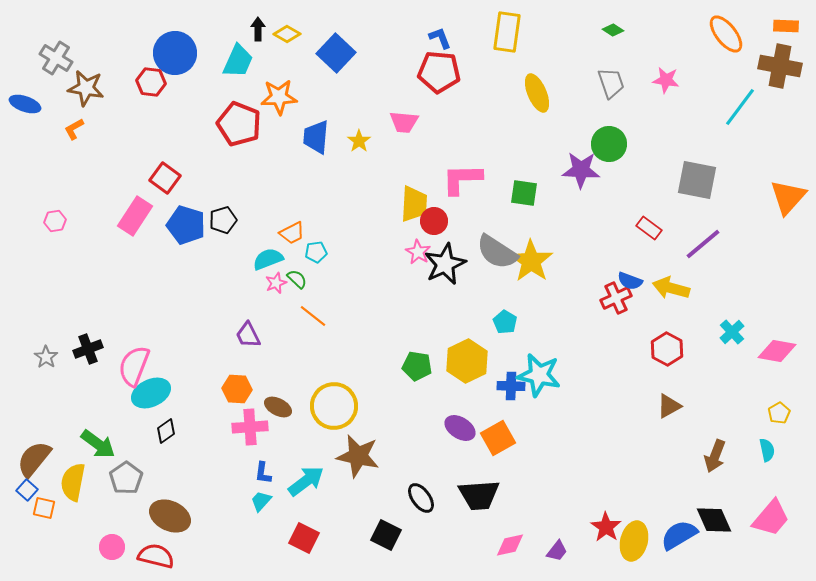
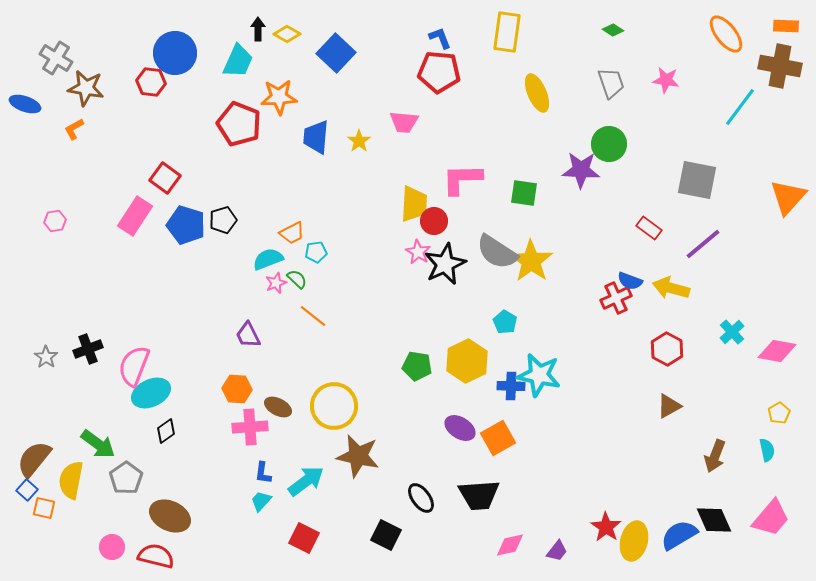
yellow semicircle at (73, 482): moved 2 px left, 2 px up
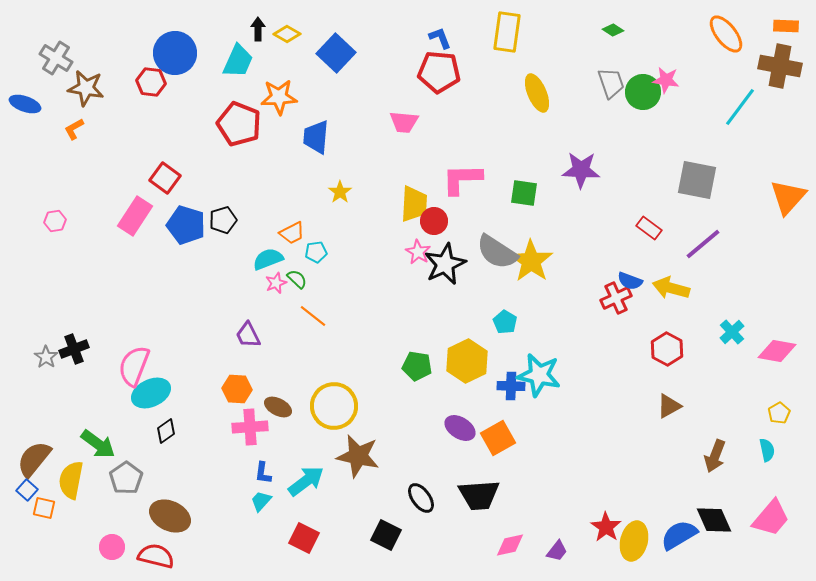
yellow star at (359, 141): moved 19 px left, 51 px down
green circle at (609, 144): moved 34 px right, 52 px up
black cross at (88, 349): moved 14 px left
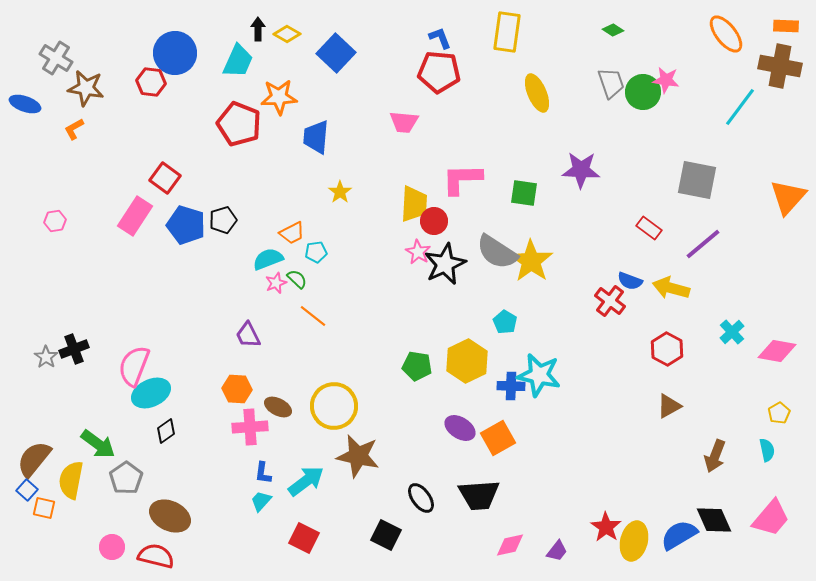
red cross at (616, 298): moved 6 px left, 3 px down; rotated 28 degrees counterclockwise
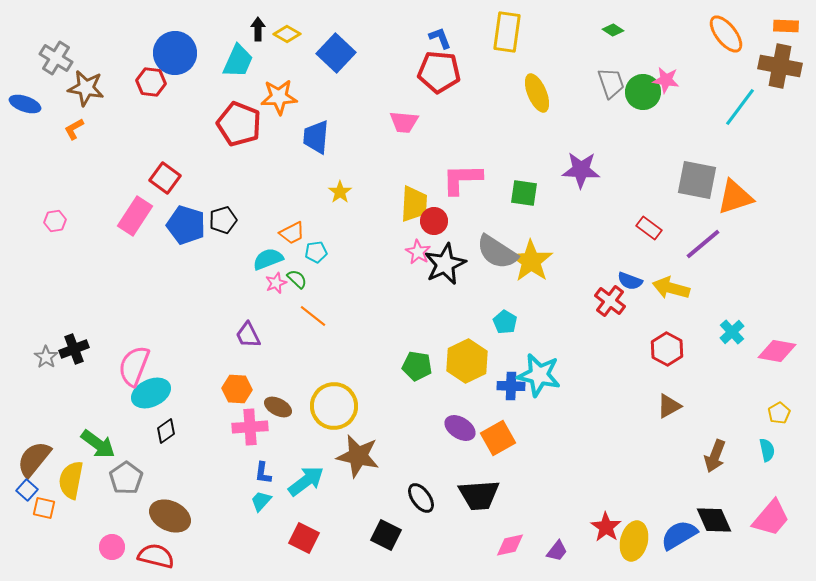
orange triangle at (788, 197): moved 53 px left; rotated 30 degrees clockwise
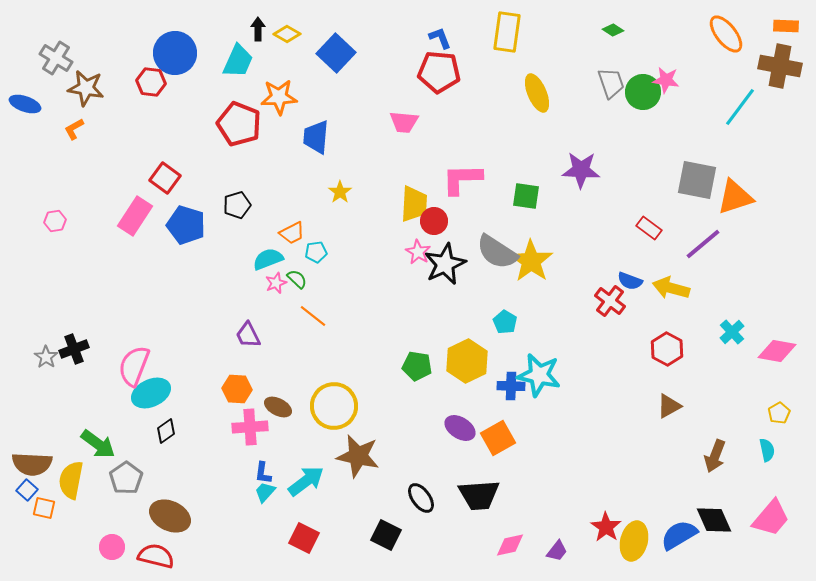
green square at (524, 193): moved 2 px right, 3 px down
black pentagon at (223, 220): moved 14 px right, 15 px up
brown semicircle at (34, 459): moved 2 px left, 5 px down; rotated 126 degrees counterclockwise
cyan trapezoid at (261, 501): moved 4 px right, 9 px up
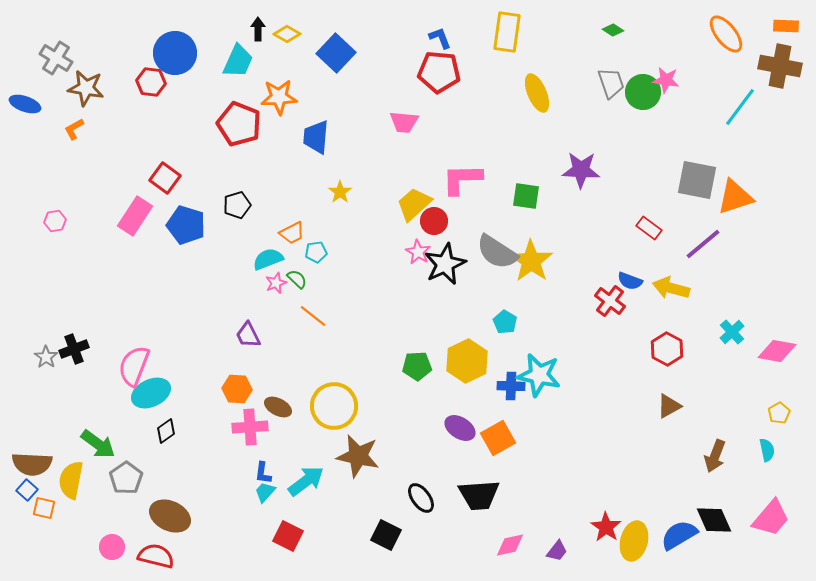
yellow trapezoid at (414, 204): rotated 135 degrees counterclockwise
green pentagon at (417, 366): rotated 12 degrees counterclockwise
red square at (304, 538): moved 16 px left, 2 px up
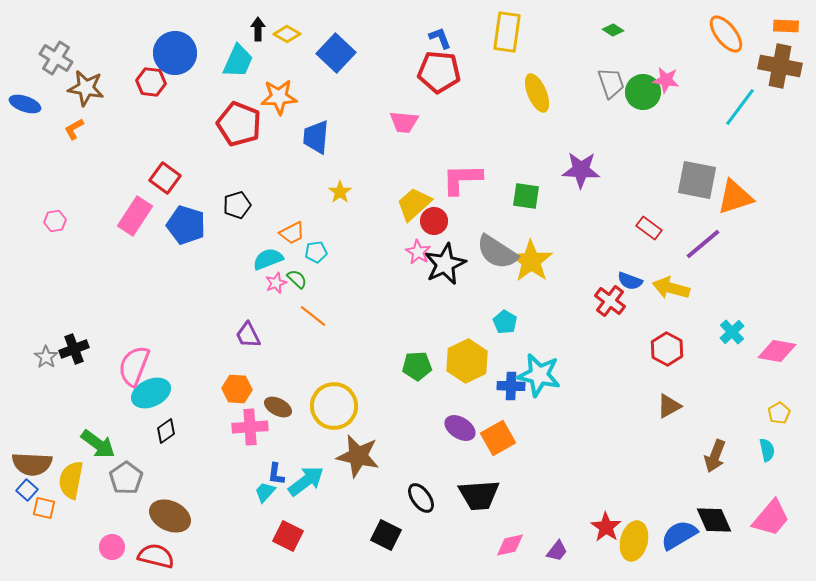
blue L-shape at (263, 473): moved 13 px right, 1 px down
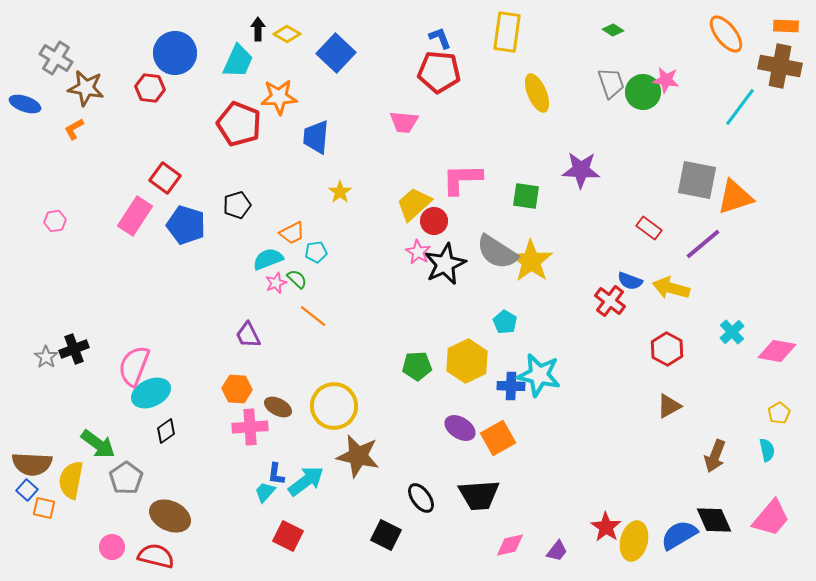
red hexagon at (151, 82): moved 1 px left, 6 px down
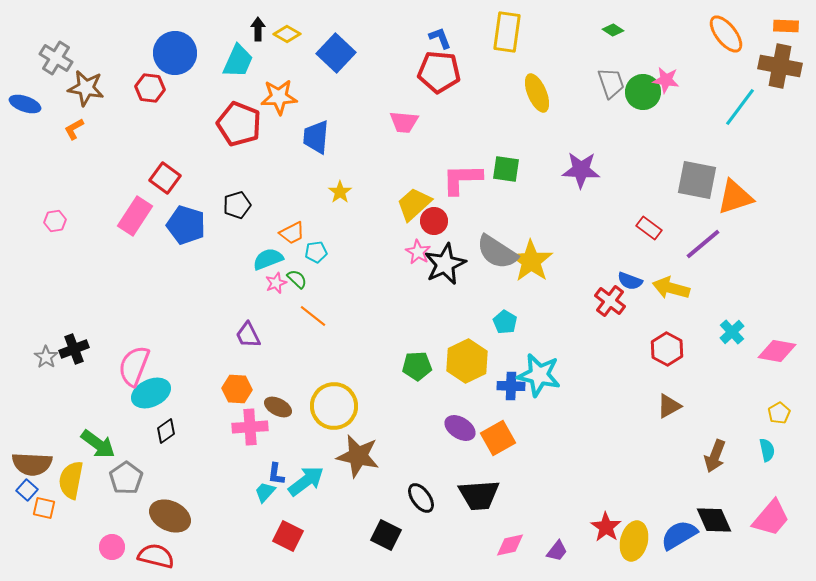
green square at (526, 196): moved 20 px left, 27 px up
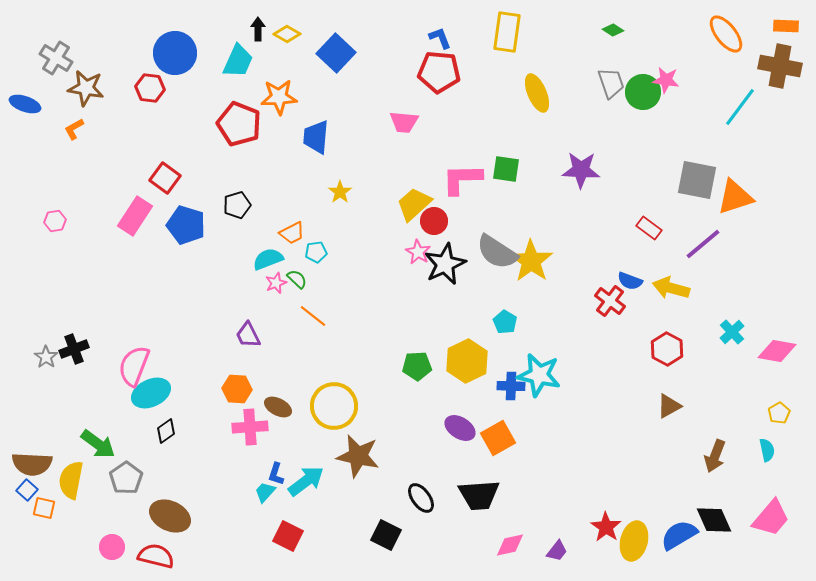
blue L-shape at (276, 474): rotated 10 degrees clockwise
